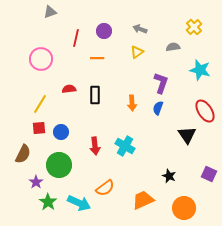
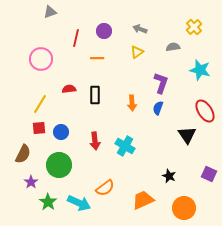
red arrow: moved 5 px up
purple star: moved 5 px left
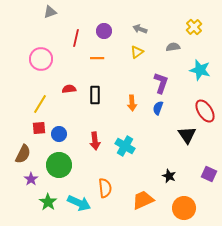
blue circle: moved 2 px left, 2 px down
purple star: moved 3 px up
orange semicircle: rotated 60 degrees counterclockwise
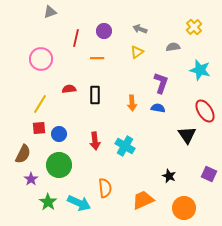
blue semicircle: rotated 80 degrees clockwise
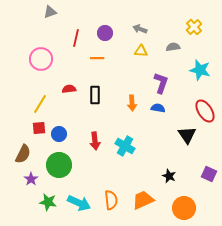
purple circle: moved 1 px right, 2 px down
yellow triangle: moved 4 px right, 1 px up; rotated 40 degrees clockwise
orange semicircle: moved 6 px right, 12 px down
green star: rotated 24 degrees counterclockwise
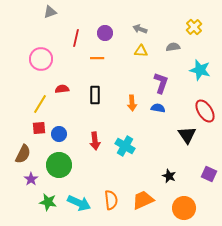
red semicircle: moved 7 px left
